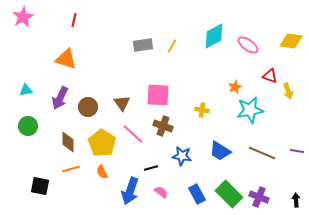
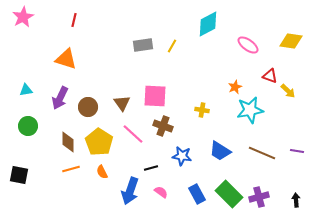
cyan diamond: moved 6 px left, 12 px up
yellow arrow: rotated 28 degrees counterclockwise
pink square: moved 3 px left, 1 px down
yellow pentagon: moved 3 px left, 1 px up
black square: moved 21 px left, 11 px up
purple cross: rotated 36 degrees counterclockwise
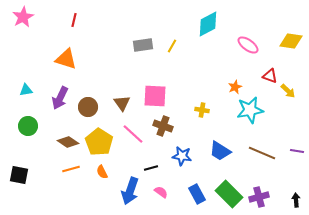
brown diamond: rotated 55 degrees counterclockwise
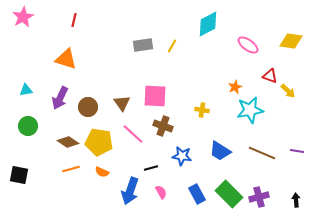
yellow pentagon: rotated 24 degrees counterclockwise
orange semicircle: rotated 40 degrees counterclockwise
pink semicircle: rotated 24 degrees clockwise
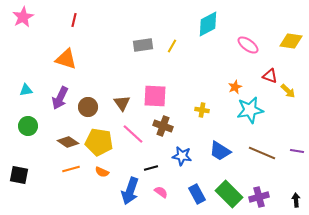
pink semicircle: rotated 24 degrees counterclockwise
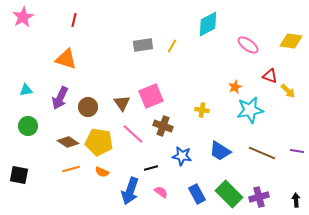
pink square: moved 4 px left; rotated 25 degrees counterclockwise
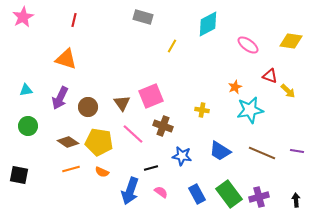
gray rectangle: moved 28 px up; rotated 24 degrees clockwise
green rectangle: rotated 8 degrees clockwise
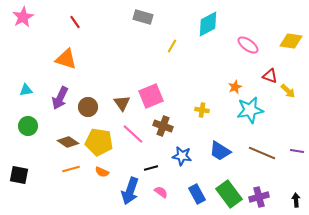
red line: moved 1 px right, 2 px down; rotated 48 degrees counterclockwise
